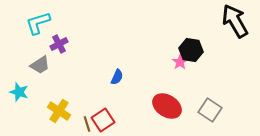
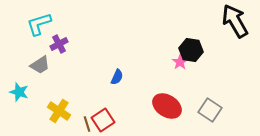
cyan L-shape: moved 1 px right, 1 px down
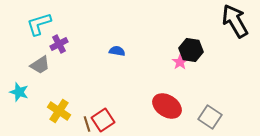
blue semicircle: moved 26 px up; rotated 105 degrees counterclockwise
gray square: moved 7 px down
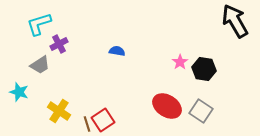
black hexagon: moved 13 px right, 19 px down
gray square: moved 9 px left, 6 px up
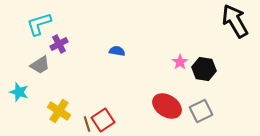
gray square: rotated 30 degrees clockwise
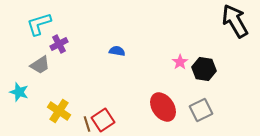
red ellipse: moved 4 px left, 1 px down; rotated 24 degrees clockwise
gray square: moved 1 px up
